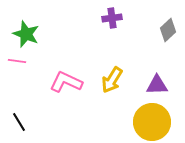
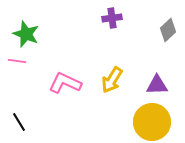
pink L-shape: moved 1 px left, 1 px down
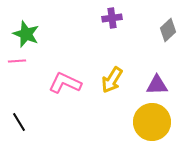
pink line: rotated 12 degrees counterclockwise
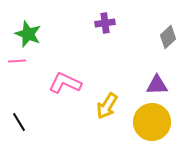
purple cross: moved 7 px left, 5 px down
gray diamond: moved 7 px down
green star: moved 2 px right
yellow arrow: moved 5 px left, 26 px down
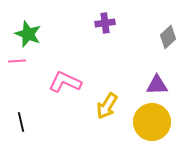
pink L-shape: moved 1 px up
black line: moved 2 px right; rotated 18 degrees clockwise
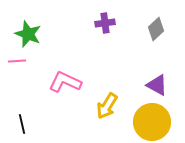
gray diamond: moved 12 px left, 8 px up
purple triangle: rotated 30 degrees clockwise
black line: moved 1 px right, 2 px down
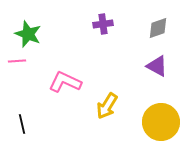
purple cross: moved 2 px left, 1 px down
gray diamond: moved 2 px right, 1 px up; rotated 25 degrees clockwise
purple triangle: moved 19 px up
yellow circle: moved 9 px right
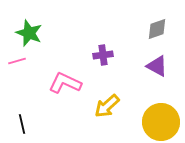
purple cross: moved 31 px down
gray diamond: moved 1 px left, 1 px down
green star: moved 1 px right, 1 px up
pink line: rotated 12 degrees counterclockwise
pink L-shape: moved 1 px down
yellow arrow: rotated 16 degrees clockwise
